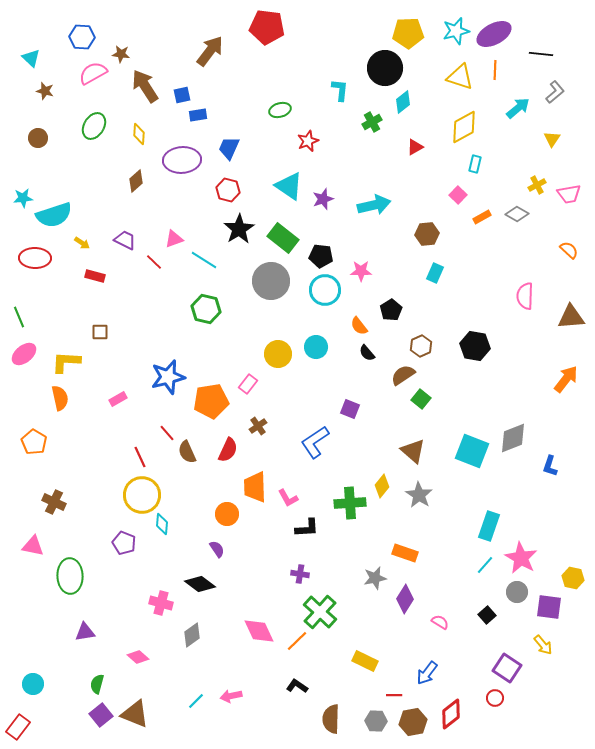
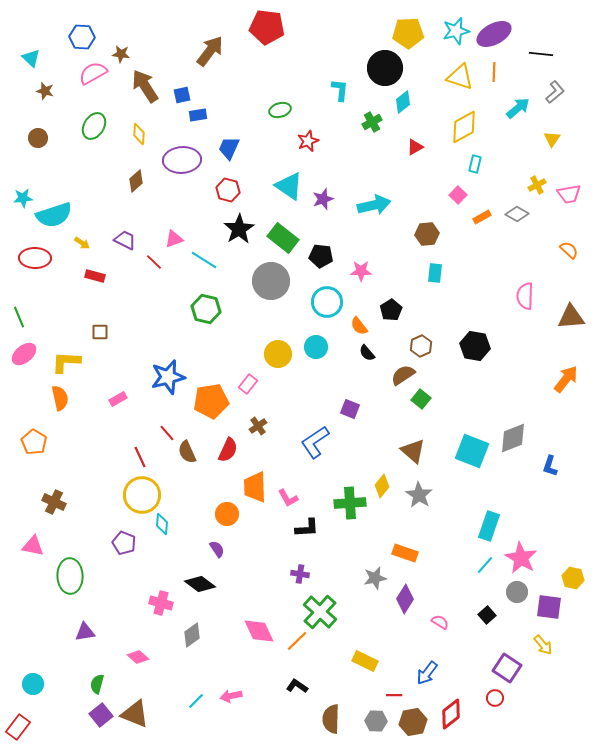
orange line at (495, 70): moved 1 px left, 2 px down
cyan rectangle at (435, 273): rotated 18 degrees counterclockwise
cyan circle at (325, 290): moved 2 px right, 12 px down
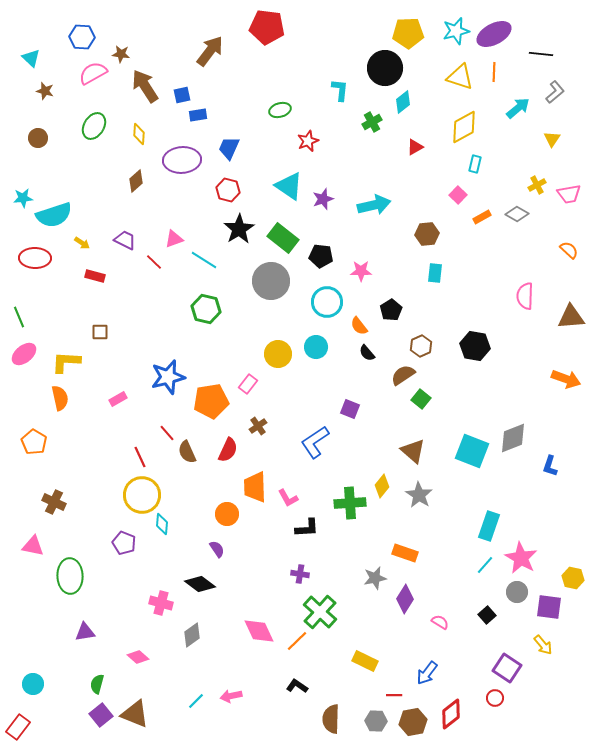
orange arrow at (566, 379): rotated 72 degrees clockwise
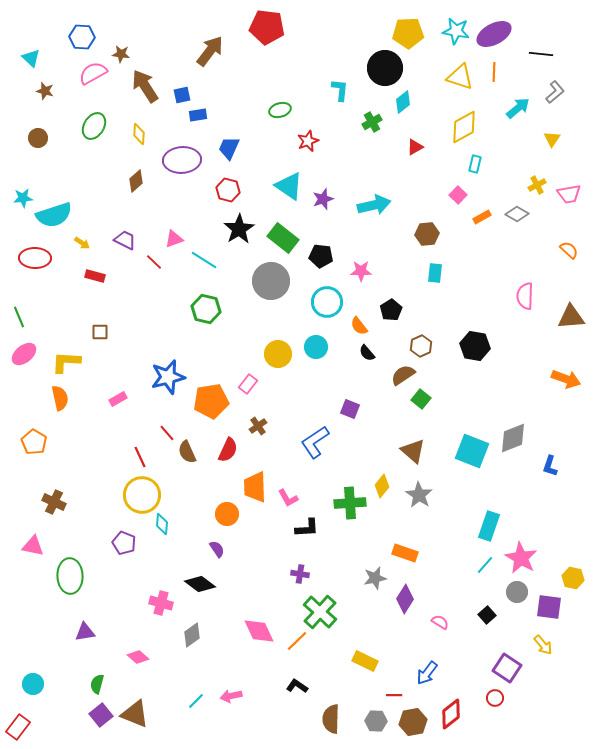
cyan star at (456, 31): rotated 24 degrees clockwise
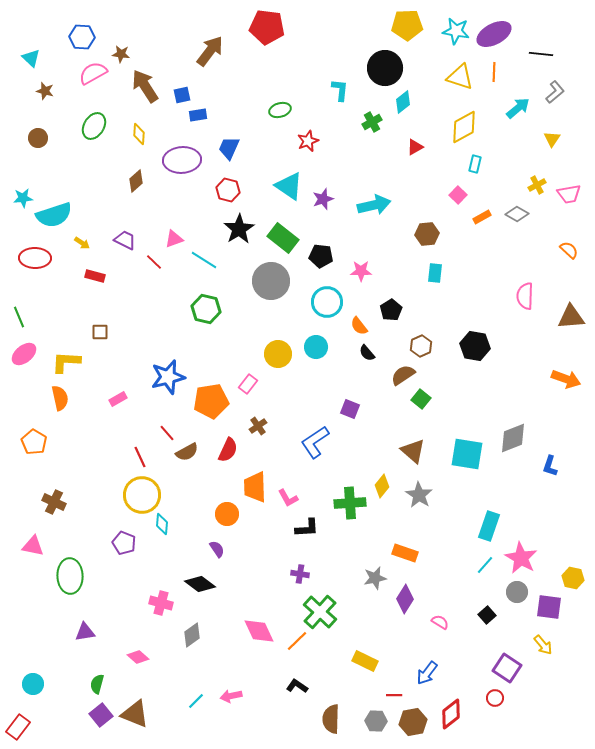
yellow pentagon at (408, 33): moved 1 px left, 8 px up
cyan square at (472, 451): moved 5 px left, 3 px down; rotated 12 degrees counterclockwise
brown semicircle at (187, 452): rotated 95 degrees counterclockwise
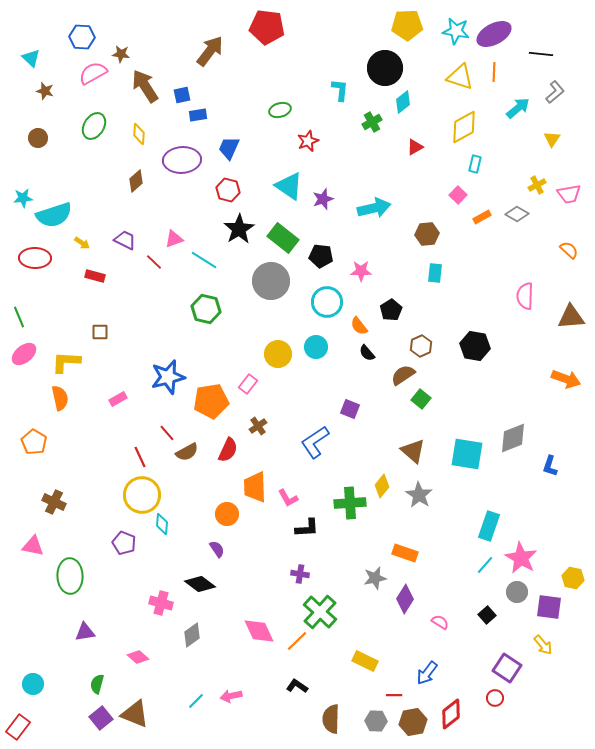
cyan arrow at (374, 205): moved 3 px down
purple square at (101, 715): moved 3 px down
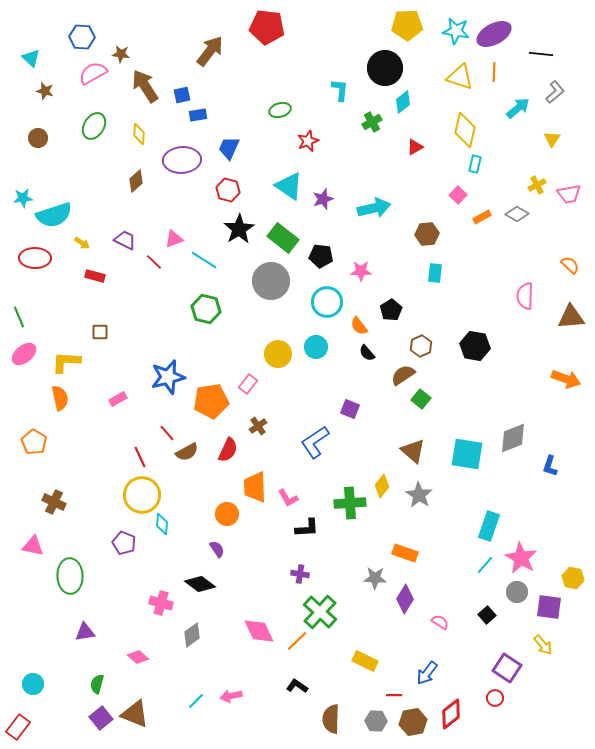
yellow diamond at (464, 127): moved 1 px right, 3 px down; rotated 48 degrees counterclockwise
orange semicircle at (569, 250): moved 1 px right, 15 px down
gray star at (375, 578): rotated 15 degrees clockwise
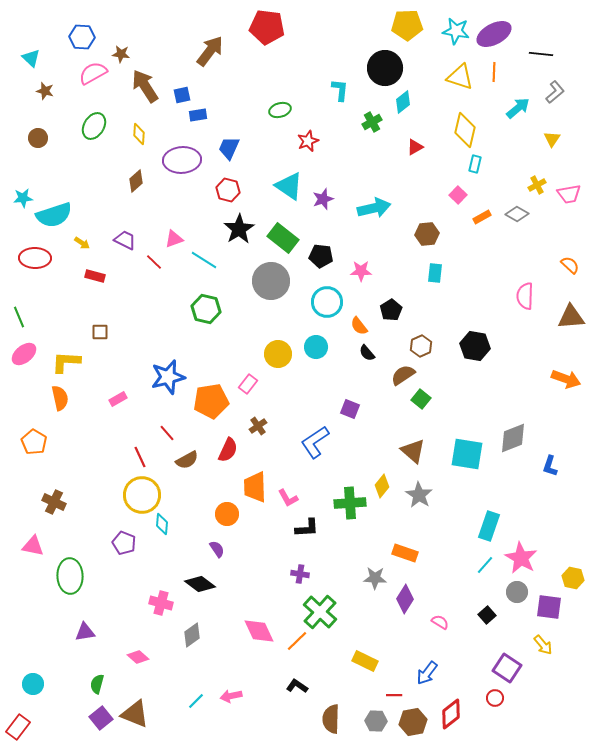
brown semicircle at (187, 452): moved 8 px down
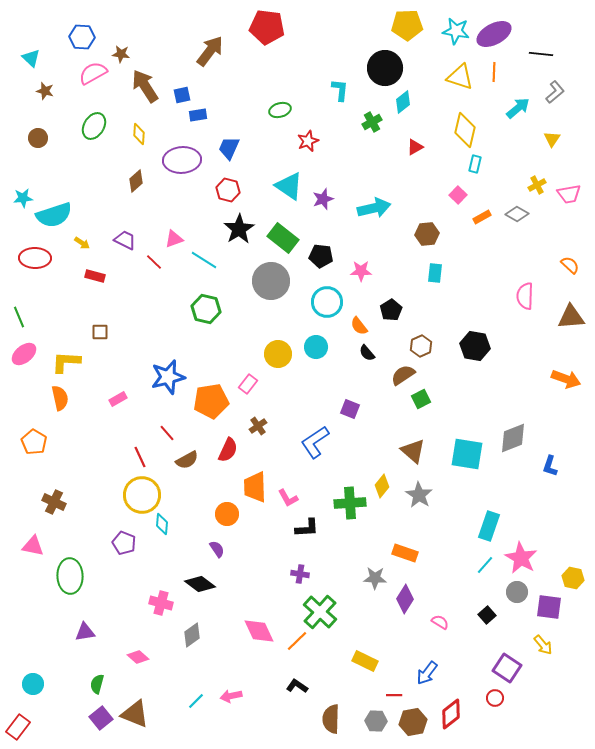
green square at (421, 399): rotated 24 degrees clockwise
